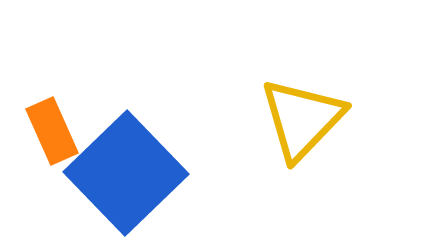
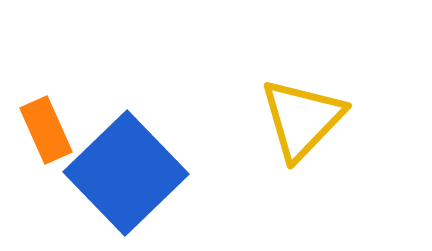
orange rectangle: moved 6 px left, 1 px up
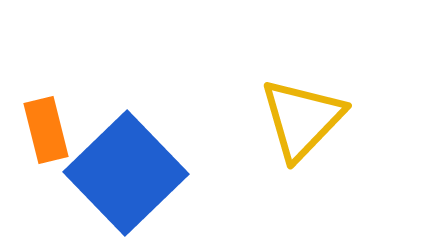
orange rectangle: rotated 10 degrees clockwise
